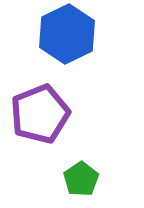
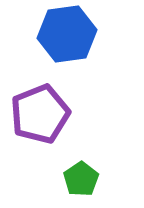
blue hexagon: rotated 18 degrees clockwise
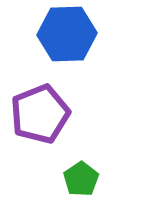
blue hexagon: rotated 6 degrees clockwise
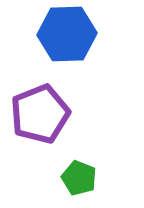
green pentagon: moved 2 px left, 1 px up; rotated 16 degrees counterclockwise
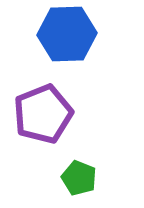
purple pentagon: moved 3 px right
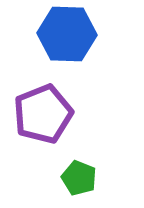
blue hexagon: rotated 4 degrees clockwise
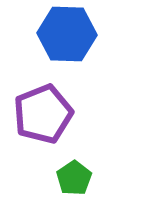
green pentagon: moved 5 px left; rotated 16 degrees clockwise
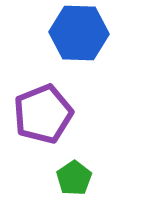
blue hexagon: moved 12 px right, 1 px up
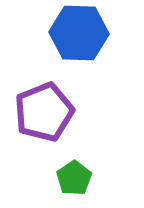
purple pentagon: moved 1 px right, 2 px up
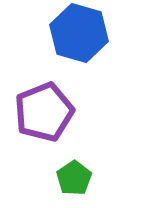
blue hexagon: rotated 14 degrees clockwise
